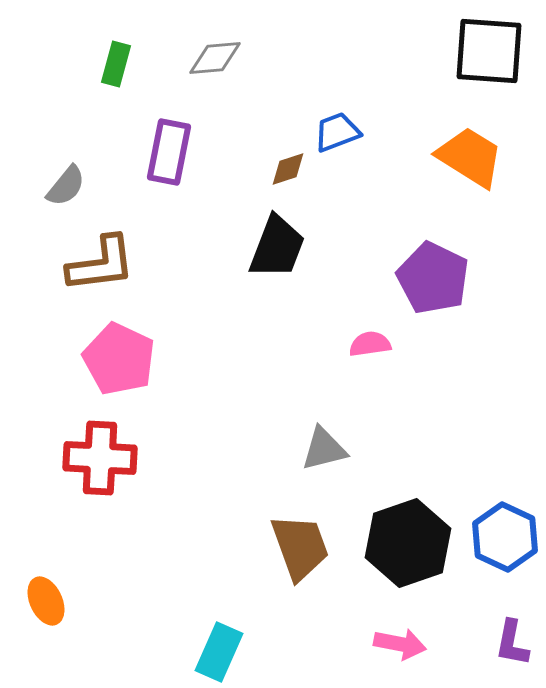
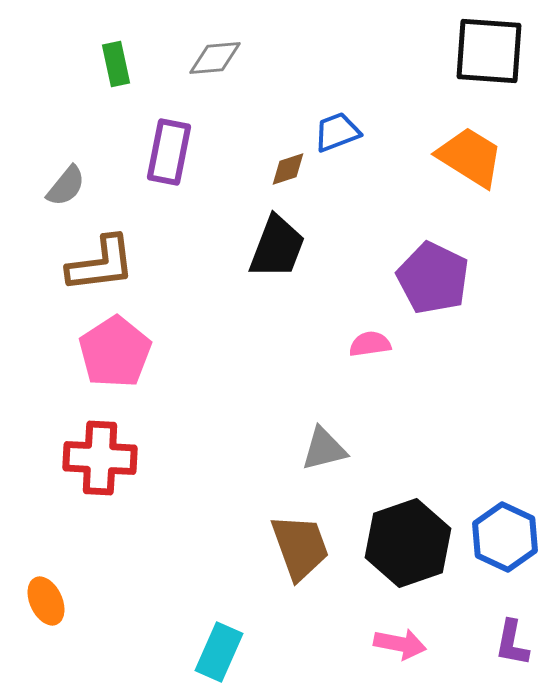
green rectangle: rotated 27 degrees counterclockwise
pink pentagon: moved 4 px left, 7 px up; rotated 14 degrees clockwise
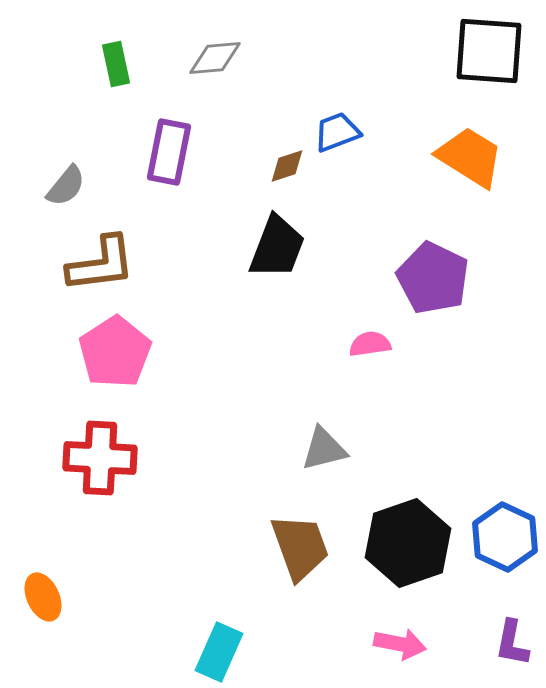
brown diamond: moved 1 px left, 3 px up
orange ellipse: moved 3 px left, 4 px up
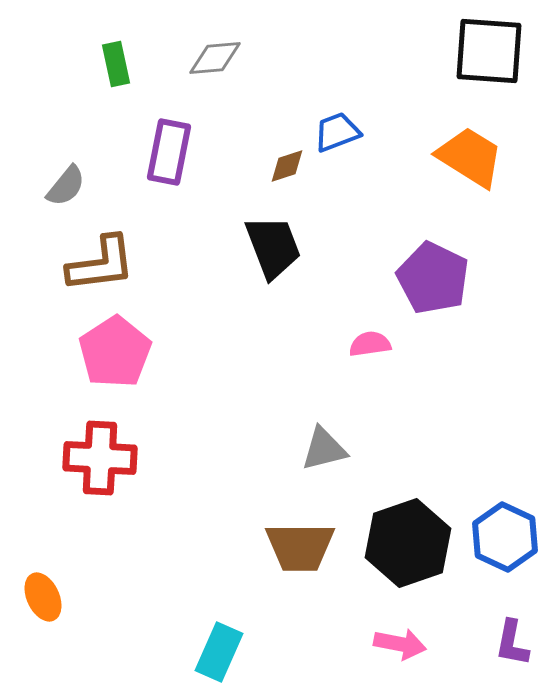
black trapezoid: moved 4 px left; rotated 42 degrees counterclockwise
brown trapezoid: rotated 110 degrees clockwise
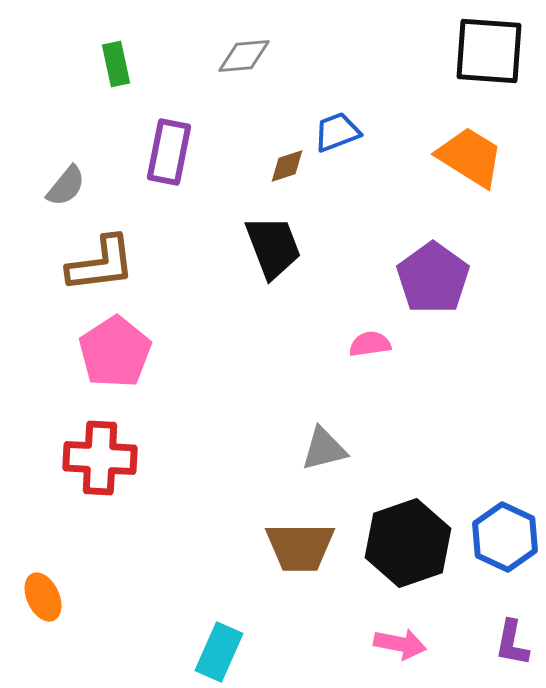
gray diamond: moved 29 px right, 2 px up
purple pentagon: rotated 10 degrees clockwise
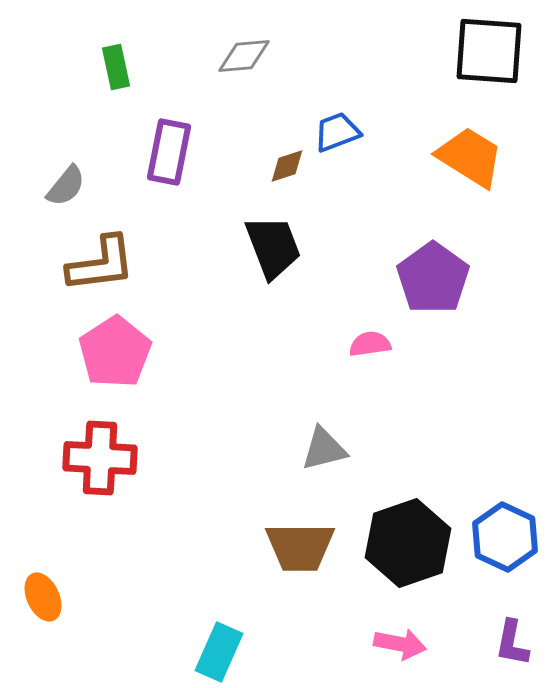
green rectangle: moved 3 px down
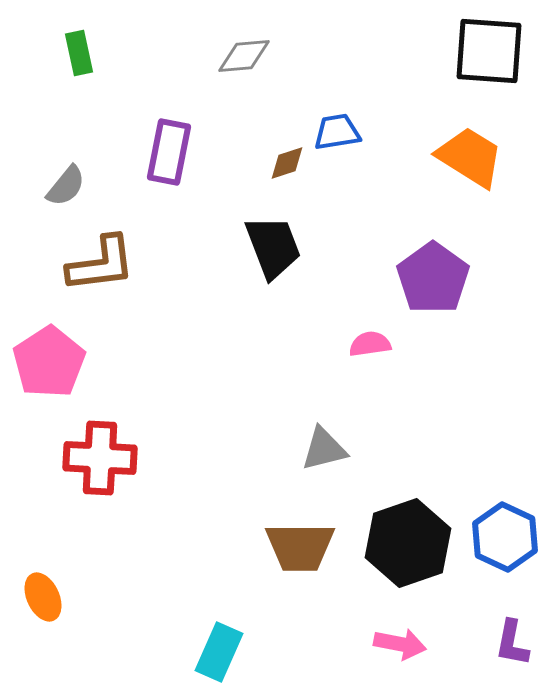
green rectangle: moved 37 px left, 14 px up
blue trapezoid: rotated 12 degrees clockwise
brown diamond: moved 3 px up
pink pentagon: moved 66 px left, 10 px down
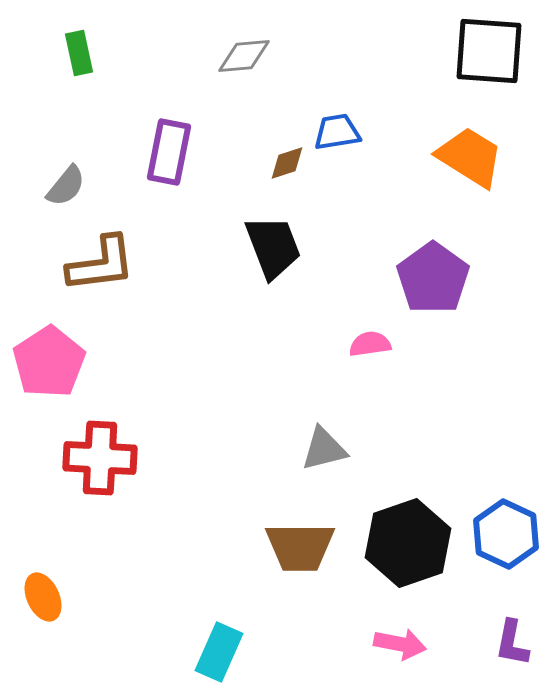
blue hexagon: moved 1 px right, 3 px up
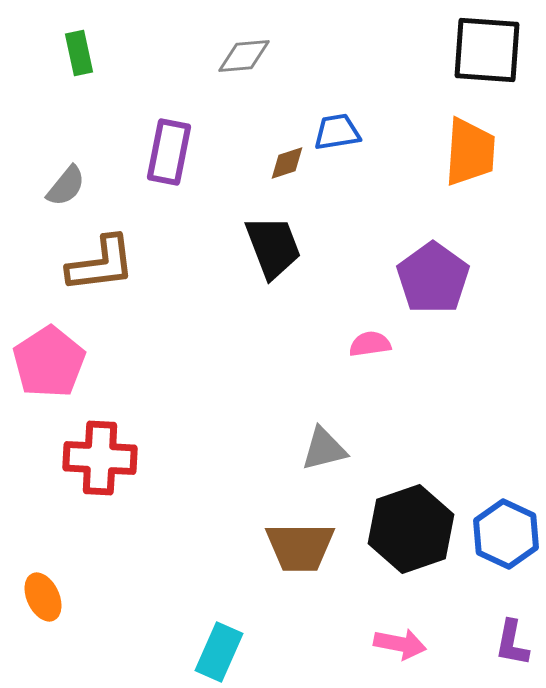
black square: moved 2 px left, 1 px up
orange trapezoid: moved 5 px up; rotated 62 degrees clockwise
black hexagon: moved 3 px right, 14 px up
